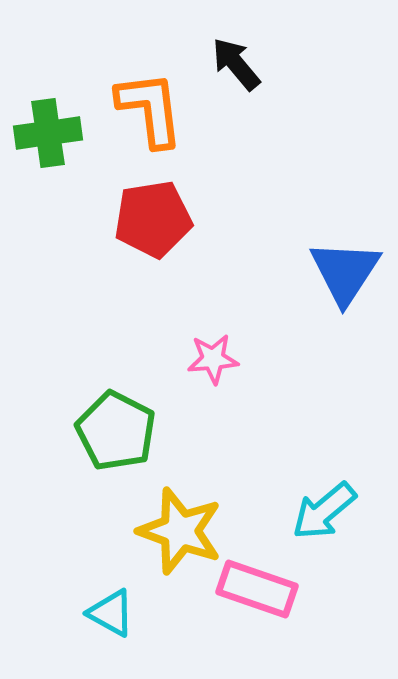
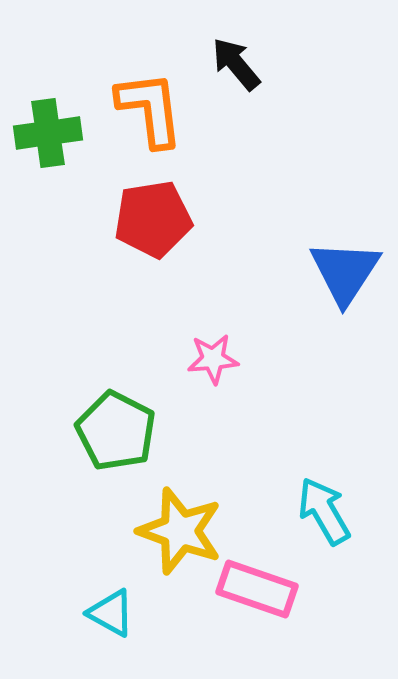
cyan arrow: rotated 100 degrees clockwise
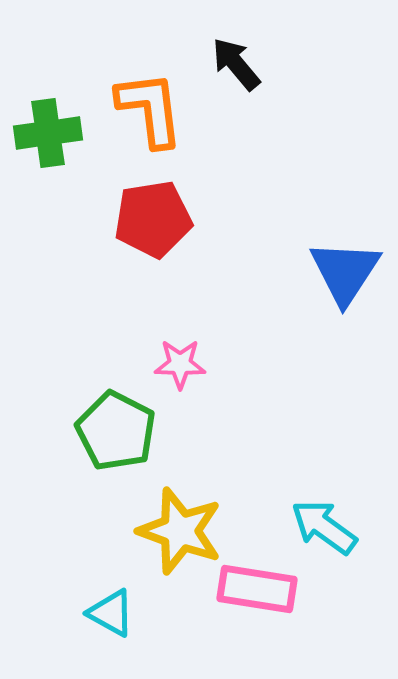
pink star: moved 33 px left, 5 px down; rotated 6 degrees clockwise
cyan arrow: moved 16 px down; rotated 24 degrees counterclockwise
pink rectangle: rotated 10 degrees counterclockwise
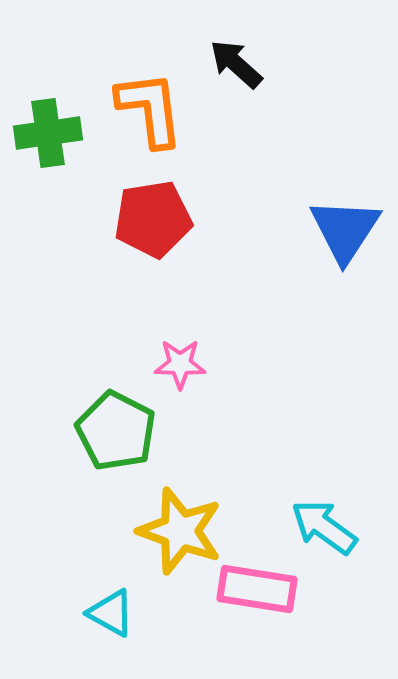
black arrow: rotated 8 degrees counterclockwise
blue triangle: moved 42 px up
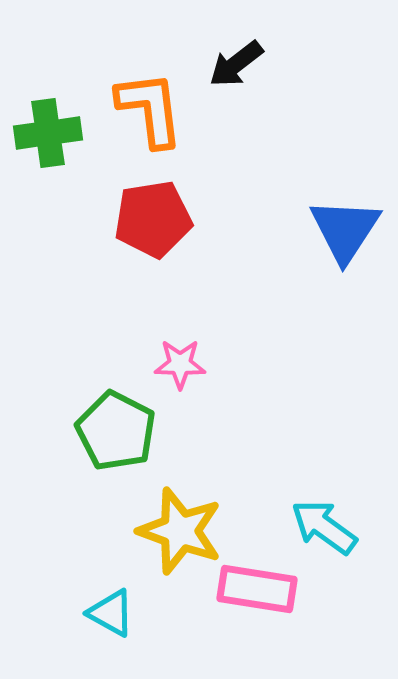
black arrow: rotated 80 degrees counterclockwise
